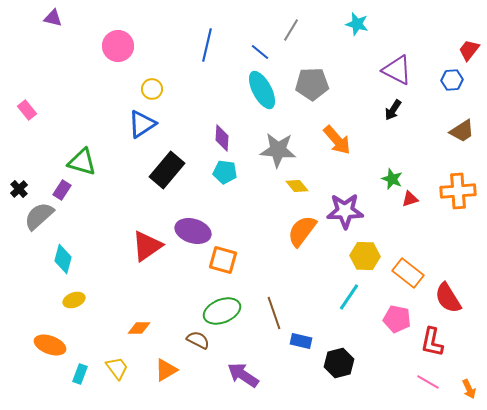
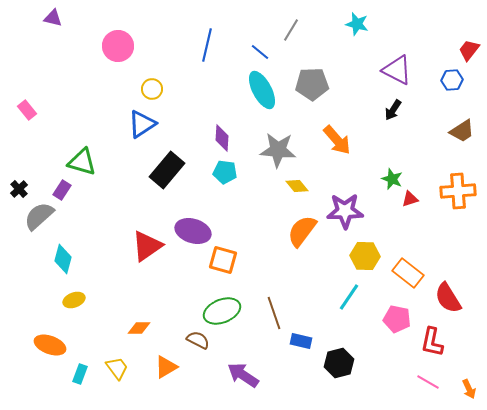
orange triangle at (166, 370): moved 3 px up
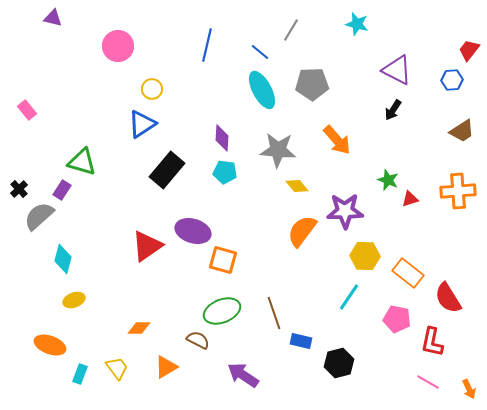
green star at (392, 179): moved 4 px left, 1 px down
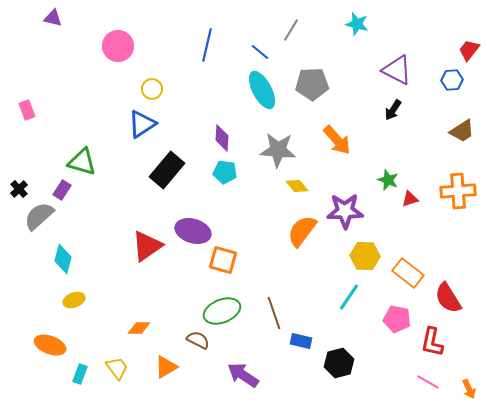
pink rectangle at (27, 110): rotated 18 degrees clockwise
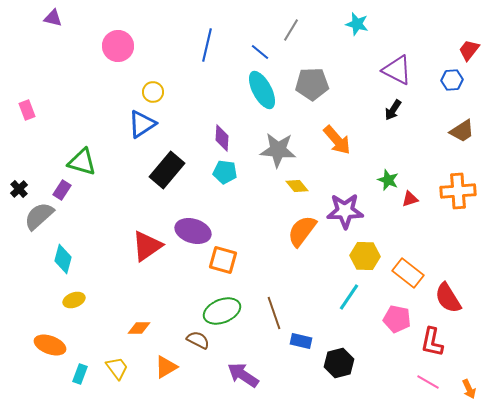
yellow circle at (152, 89): moved 1 px right, 3 px down
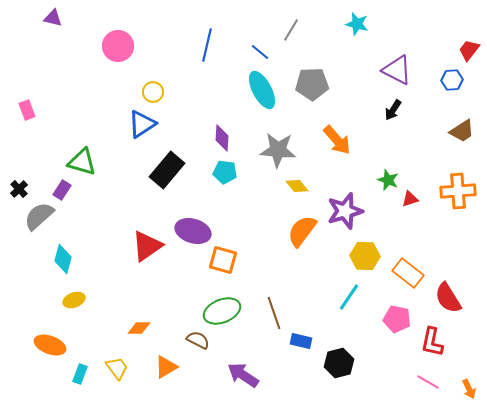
purple star at (345, 211): rotated 15 degrees counterclockwise
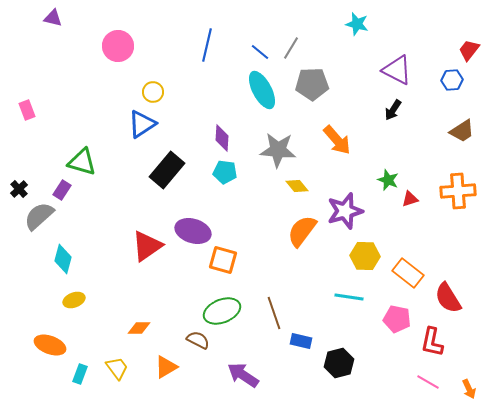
gray line at (291, 30): moved 18 px down
cyan line at (349, 297): rotated 64 degrees clockwise
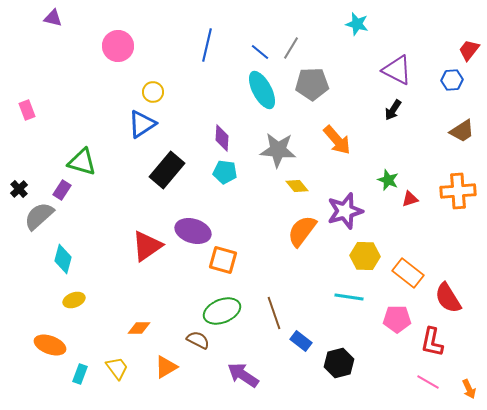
pink pentagon at (397, 319): rotated 12 degrees counterclockwise
blue rectangle at (301, 341): rotated 25 degrees clockwise
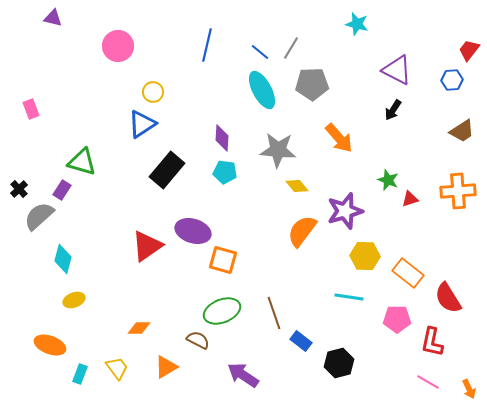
pink rectangle at (27, 110): moved 4 px right, 1 px up
orange arrow at (337, 140): moved 2 px right, 2 px up
